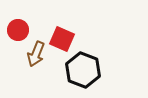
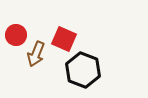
red circle: moved 2 px left, 5 px down
red square: moved 2 px right
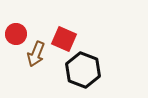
red circle: moved 1 px up
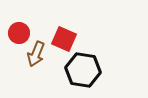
red circle: moved 3 px right, 1 px up
black hexagon: rotated 12 degrees counterclockwise
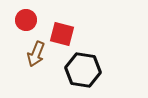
red circle: moved 7 px right, 13 px up
red square: moved 2 px left, 5 px up; rotated 10 degrees counterclockwise
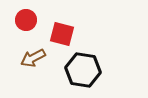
brown arrow: moved 3 px left, 4 px down; rotated 40 degrees clockwise
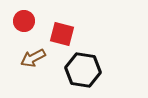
red circle: moved 2 px left, 1 px down
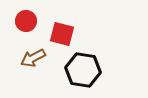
red circle: moved 2 px right
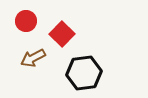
red square: rotated 30 degrees clockwise
black hexagon: moved 1 px right, 3 px down; rotated 16 degrees counterclockwise
